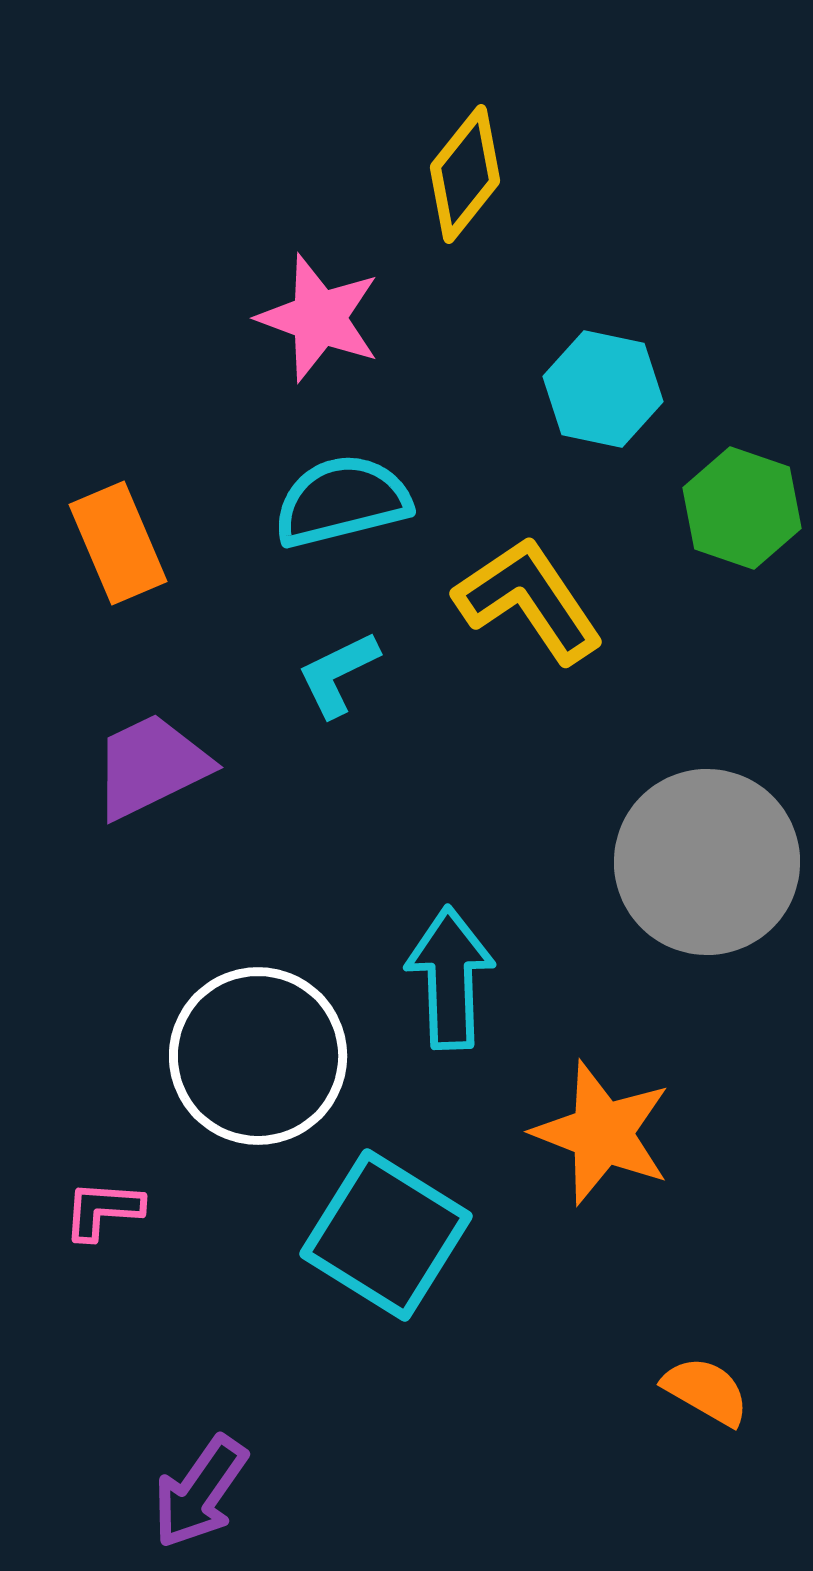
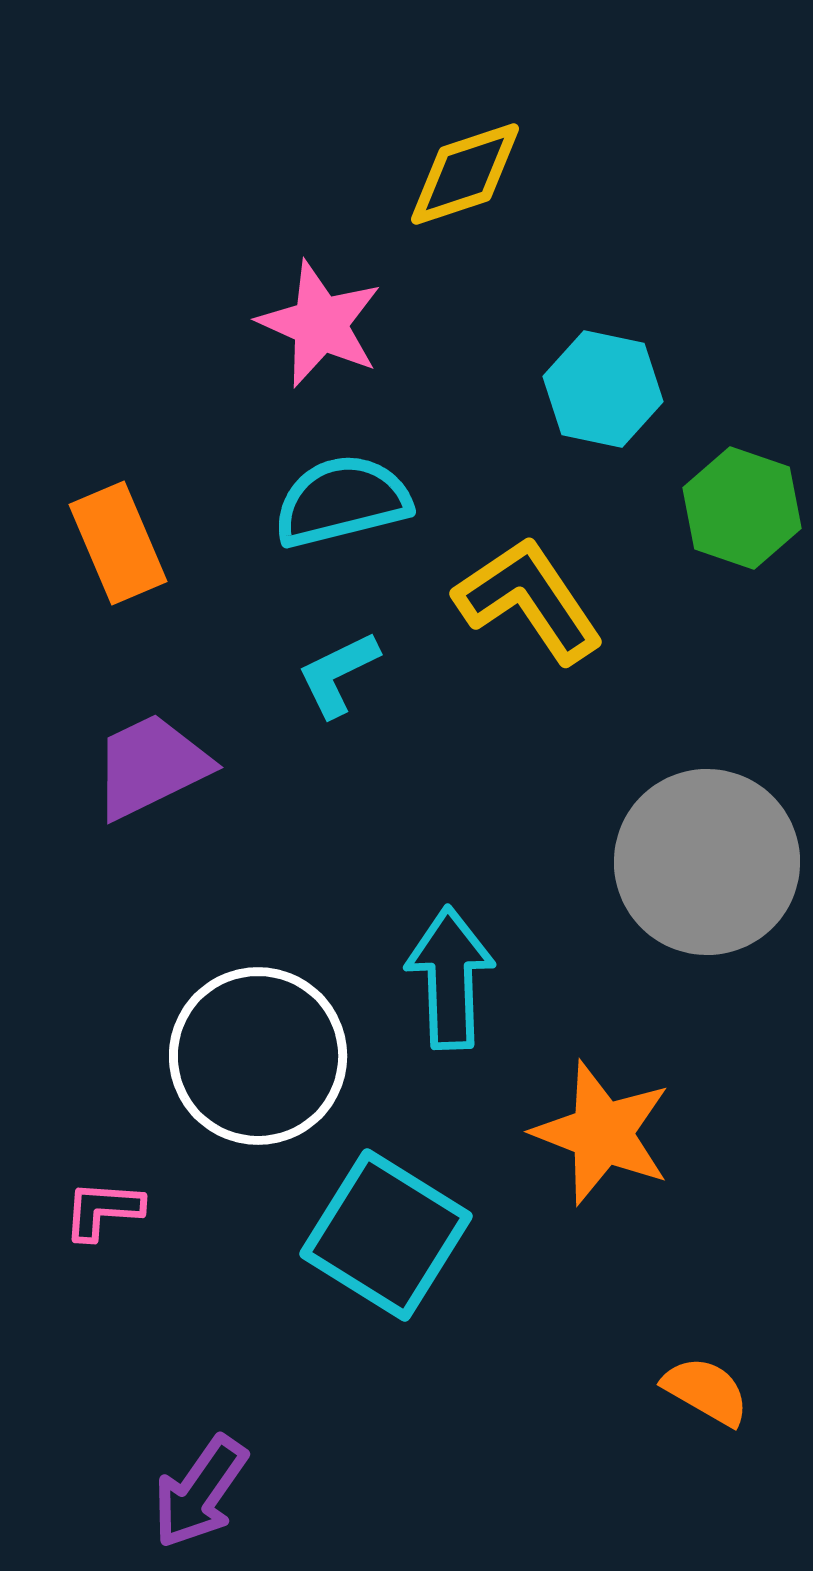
yellow diamond: rotated 33 degrees clockwise
pink star: moved 1 px right, 6 px down; rotated 4 degrees clockwise
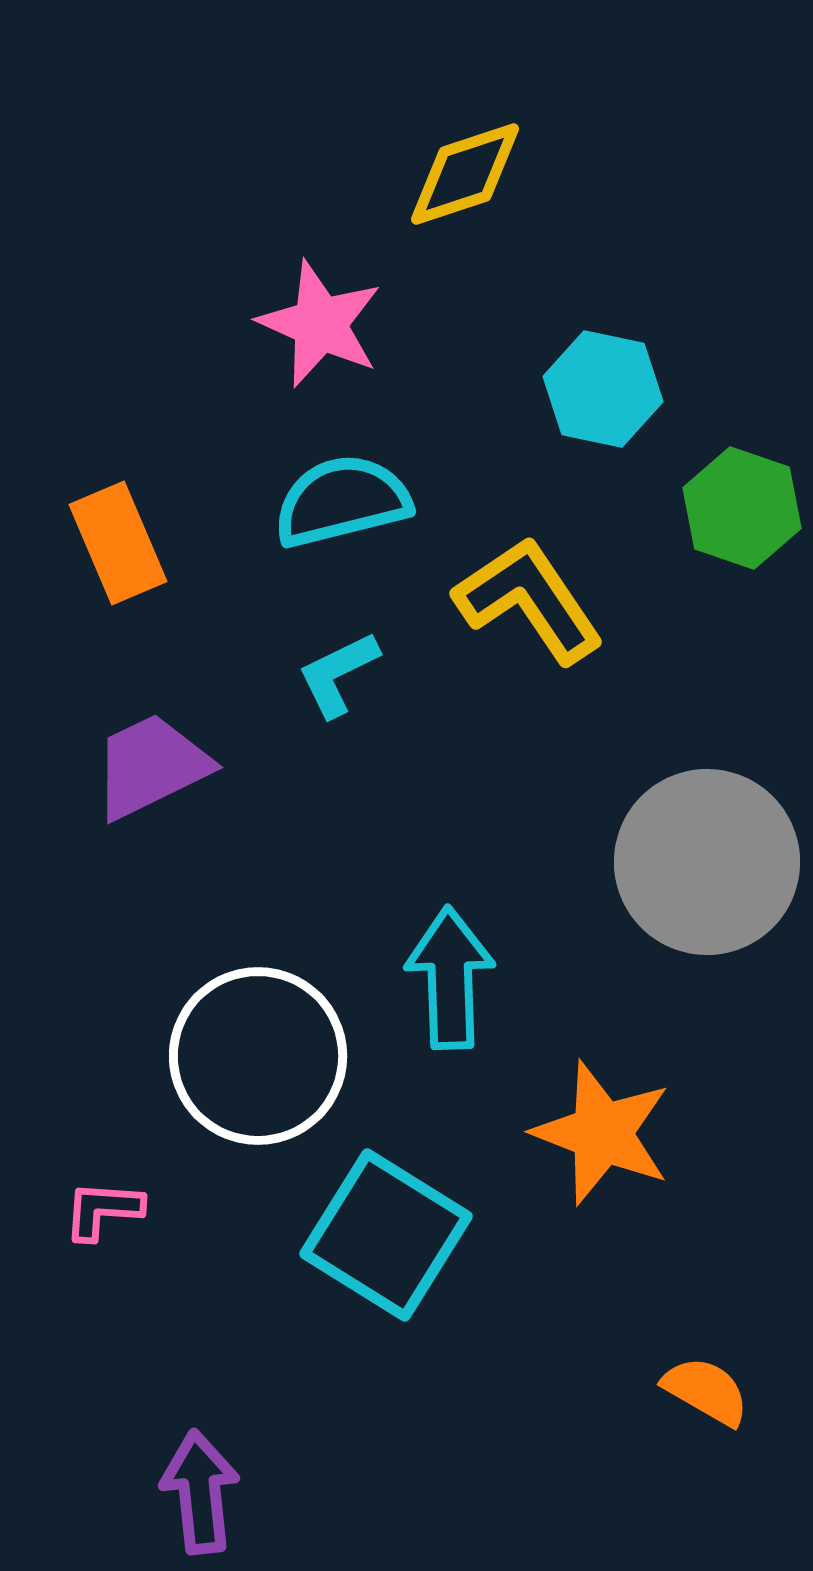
purple arrow: rotated 139 degrees clockwise
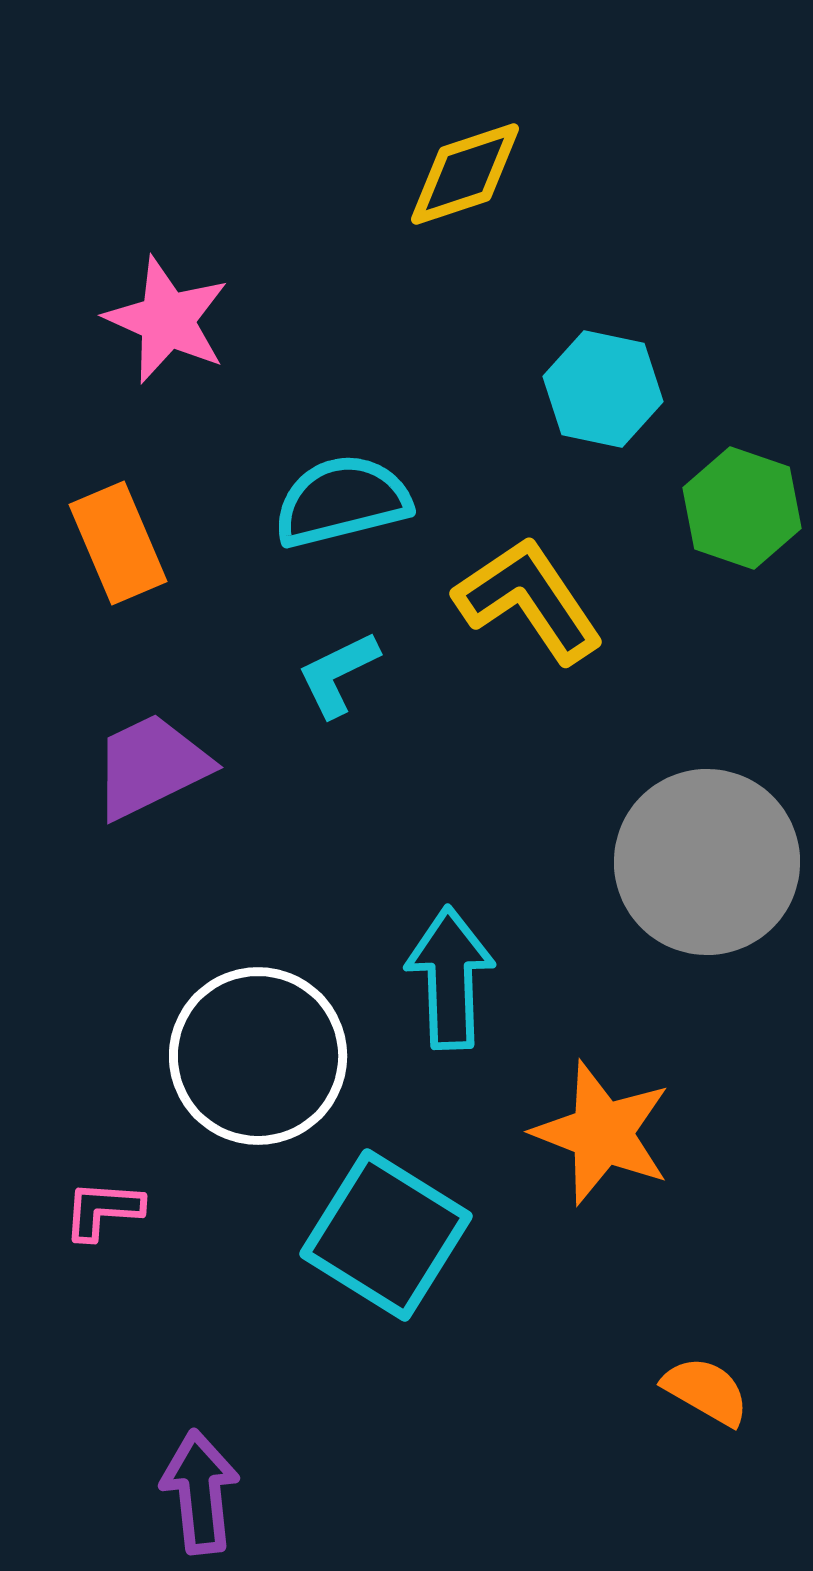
pink star: moved 153 px left, 4 px up
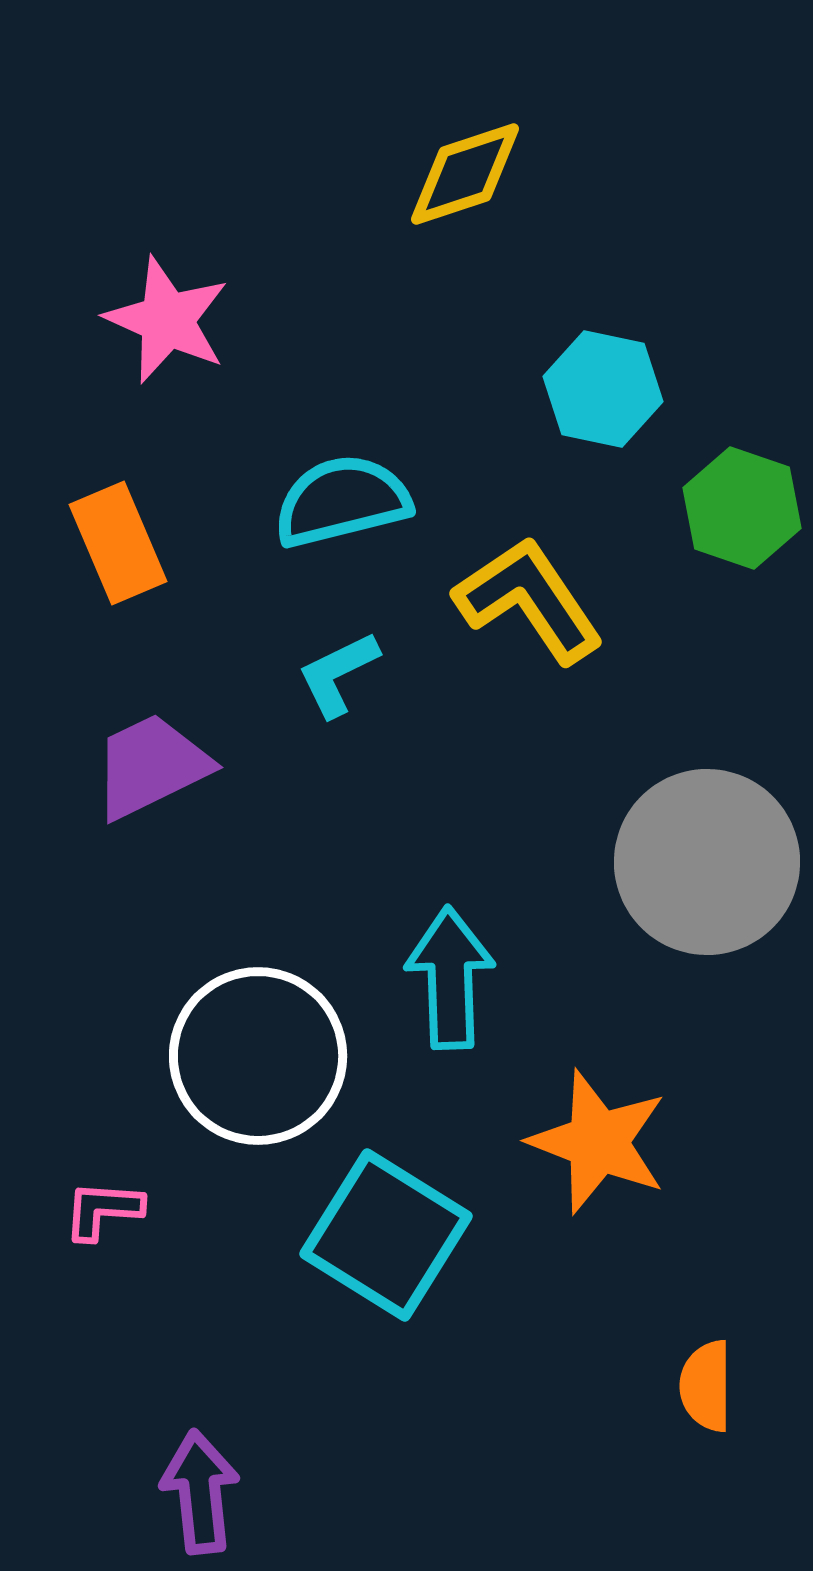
orange star: moved 4 px left, 9 px down
orange semicircle: moved 5 px up; rotated 120 degrees counterclockwise
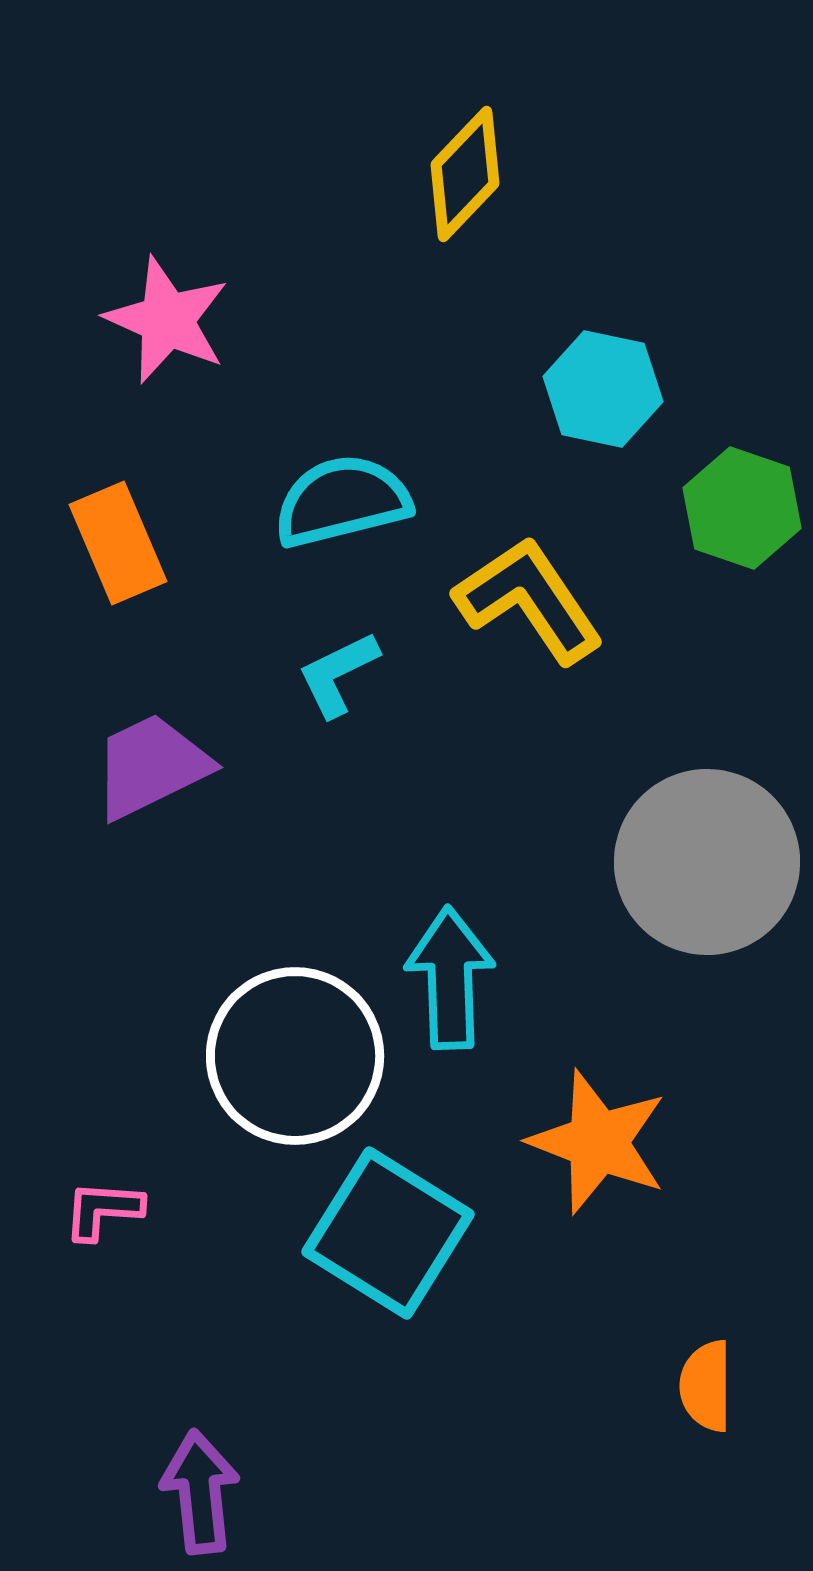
yellow diamond: rotated 28 degrees counterclockwise
white circle: moved 37 px right
cyan square: moved 2 px right, 2 px up
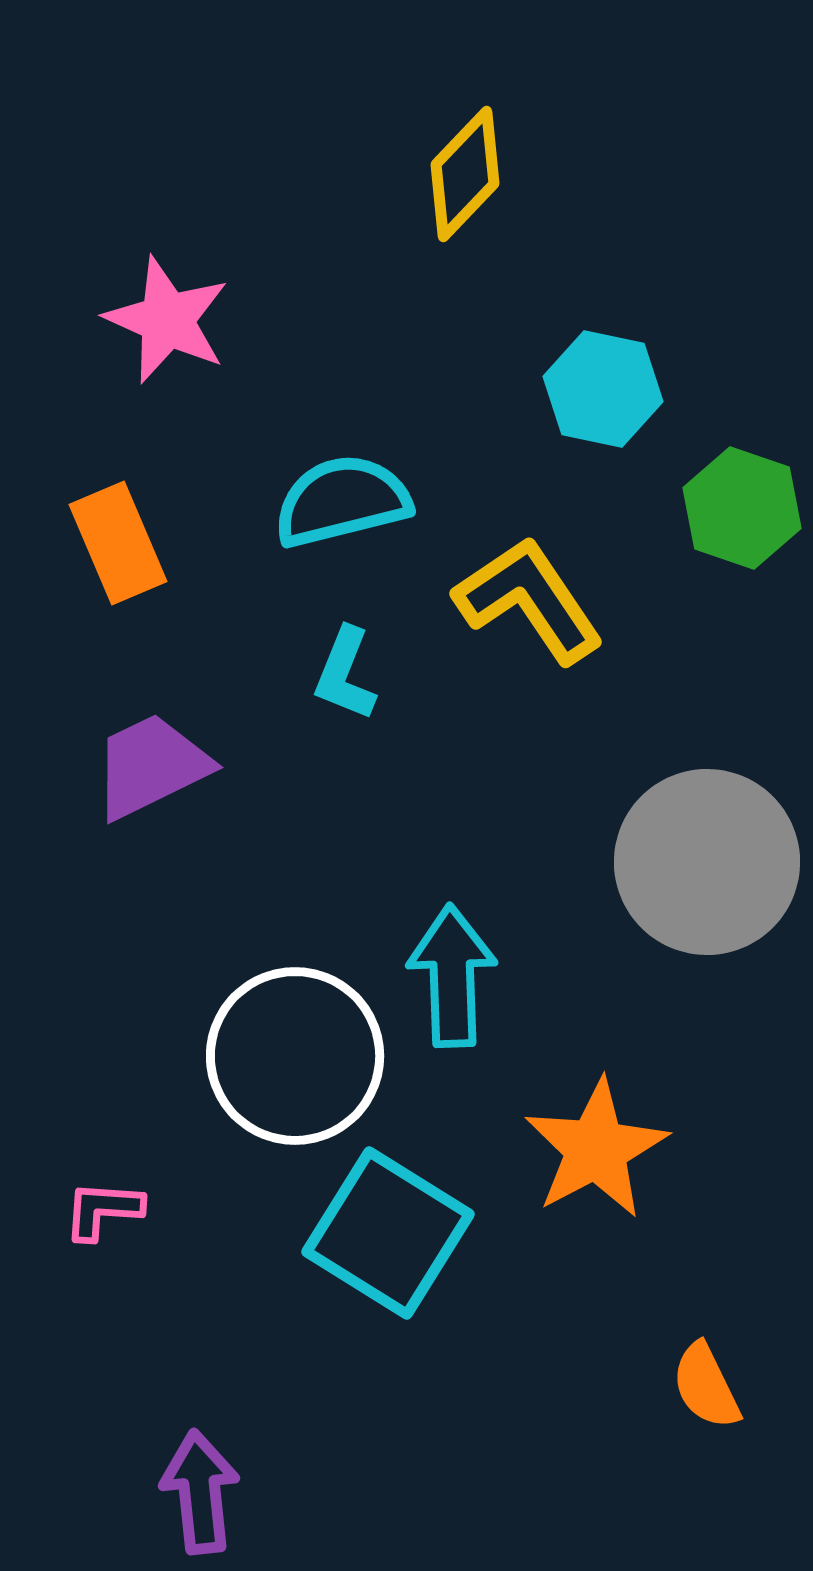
cyan L-shape: moved 7 px right; rotated 42 degrees counterclockwise
cyan arrow: moved 2 px right, 2 px up
orange star: moved 2 px left, 7 px down; rotated 23 degrees clockwise
orange semicircle: rotated 26 degrees counterclockwise
